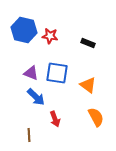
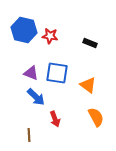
black rectangle: moved 2 px right
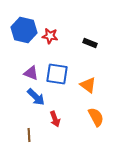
blue square: moved 1 px down
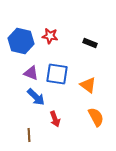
blue hexagon: moved 3 px left, 11 px down
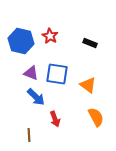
red star: rotated 21 degrees clockwise
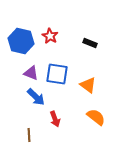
orange semicircle: rotated 24 degrees counterclockwise
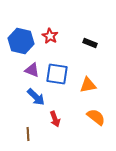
purple triangle: moved 1 px right, 3 px up
orange triangle: rotated 48 degrees counterclockwise
brown line: moved 1 px left, 1 px up
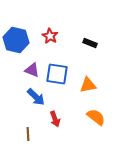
blue hexagon: moved 5 px left, 1 px up
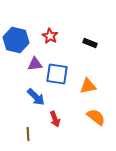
purple triangle: moved 3 px right, 6 px up; rotated 28 degrees counterclockwise
orange triangle: moved 1 px down
